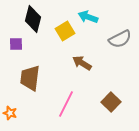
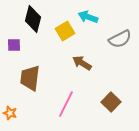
purple square: moved 2 px left, 1 px down
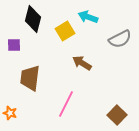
brown square: moved 6 px right, 13 px down
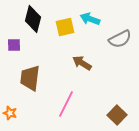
cyan arrow: moved 2 px right, 2 px down
yellow square: moved 4 px up; rotated 18 degrees clockwise
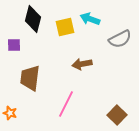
brown arrow: moved 1 px down; rotated 42 degrees counterclockwise
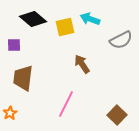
black diamond: rotated 64 degrees counterclockwise
gray semicircle: moved 1 px right, 1 px down
brown arrow: rotated 66 degrees clockwise
brown trapezoid: moved 7 px left
orange star: rotated 24 degrees clockwise
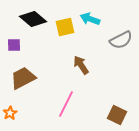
brown arrow: moved 1 px left, 1 px down
brown trapezoid: rotated 56 degrees clockwise
brown square: rotated 18 degrees counterclockwise
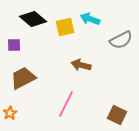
brown arrow: rotated 42 degrees counterclockwise
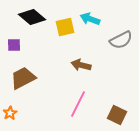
black diamond: moved 1 px left, 2 px up
pink line: moved 12 px right
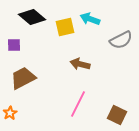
brown arrow: moved 1 px left, 1 px up
